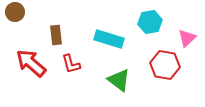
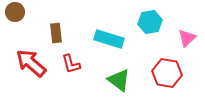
brown rectangle: moved 2 px up
red hexagon: moved 2 px right, 8 px down
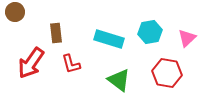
cyan hexagon: moved 10 px down
red arrow: rotated 96 degrees counterclockwise
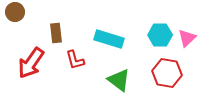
cyan hexagon: moved 10 px right, 3 px down; rotated 10 degrees clockwise
red L-shape: moved 4 px right, 4 px up
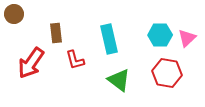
brown circle: moved 1 px left, 2 px down
cyan rectangle: rotated 60 degrees clockwise
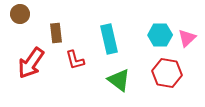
brown circle: moved 6 px right
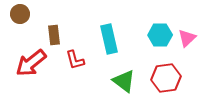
brown rectangle: moved 2 px left, 2 px down
red arrow: rotated 16 degrees clockwise
red hexagon: moved 1 px left, 5 px down; rotated 16 degrees counterclockwise
green triangle: moved 5 px right, 1 px down
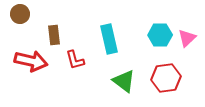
red arrow: moved 2 px up; rotated 128 degrees counterclockwise
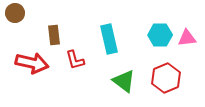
brown circle: moved 5 px left, 1 px up
pink triangle: rotated 36 degrees clockwise
red arrow: moved 1 px right, 2 px down
red hexagon: rotated 16 degrees counterclockwise
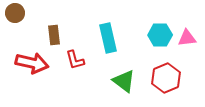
cyan rectangle: moved 1 px left, 1 px up
